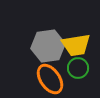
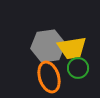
yellow trapezoid: moved 4 px left, 3 px down
orange ellipse: moved 1 px left, 2 px up; rotated 16 degrees clockwise
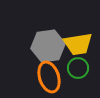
yellow trapezoid: moved 6 px right, 4 px up
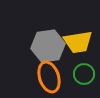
yellow trapezoid: moved 2 px up
green circle: moved 6 px right, 6 px down
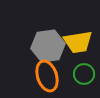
orange ellipse: moved 2 px left, 1 px up
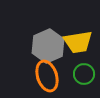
gray hexagon: rotated 16 degrees counterclockwise
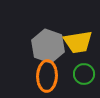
gray hexagon: rotated 16 degrees counterclockwise
orange ellipse: rotated 20 degrees clockwise
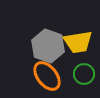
orange ellipse: rotated 40 degrees counterclockwise
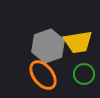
gray hexagon: rotated 20 degrees clockwise
orange ellipse: moved 4 px left, 1 px up
